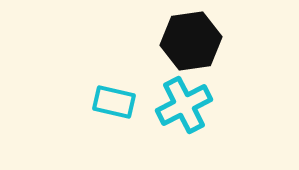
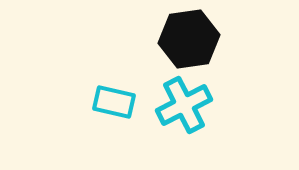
black hexagon: moved 2 px left, 2 px up
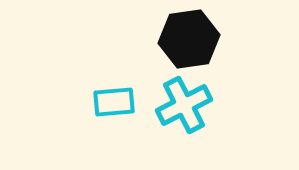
cyan rectangle: rotated 18 degrees counterclockwise
